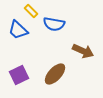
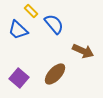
blue semicircle: rotated 140 degrees counterclockwise
purple square: moved 3 px down; rotated 24 degrees counterclockwise
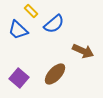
blue semicircle: rotated 90 degrees clockwise
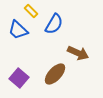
blue semicircle: rotated 20 degrees counterclockwise
brown arrow: moved 5 px left, 2 px down
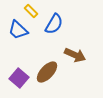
brown arrow: moved 3 px left, 2 px down
brown ellipse: moved 8 px left, 2 px up
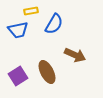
yellow rectangle: rotated 56 degrees counterclockwise
blue trapezoid: rotated 55 degrees counterclockwise
brown ellipse: rotated 70 degrees counterclockwise
purple square: moved 1 px left, 2 px up; rotated 18 degrees clockwise
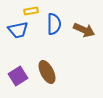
blue semicircle: rotated 30 degrees counterclockwise
brown arrow: moved 9 px right, 25 px up
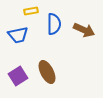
blue trapezoid: moved 5 px down
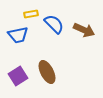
yellow rectangle: moved 3 px down
blue semicircle: rotated 45 degrees counterclockwise
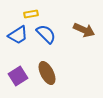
blue semicircle: moved 8 px left, 10 px down
blue trapezoid: rotated 20 degrees counterclockwise
brown ellipse: moved 1 px down
